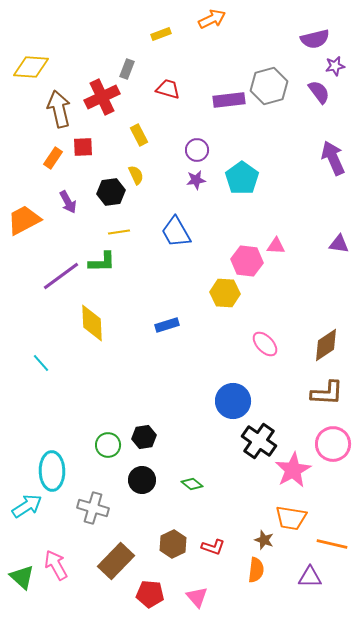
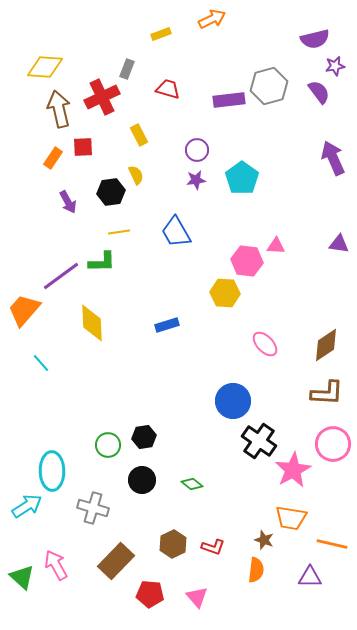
yellow diamond at (31, 67): moved 14 px right
orange trapezoid at (24, 220): moved 90 px down; rotated 21 degrees counterclockwise
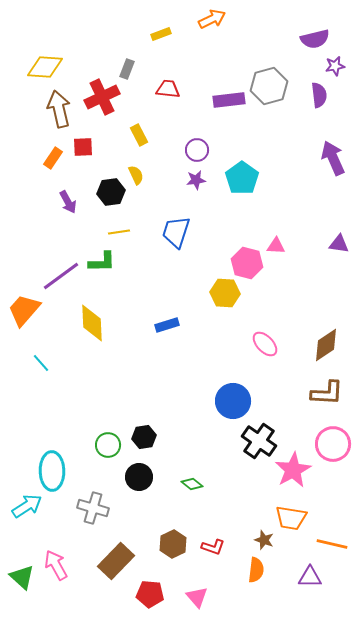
red trapezoid at (168, 89): rotated 10 degrees counterclockwise
purple semicircle at (319, 92): moved 3 px down; rotated 30 degrees clockwise
blue trapezoid at (176, 232): rotated 48 degrees clockwise
pink hexagon at (247, 261): moved 2 px down; rotated 8 degrees clockwise
black circle at (142, 480): moved 3 px left, 3 px up
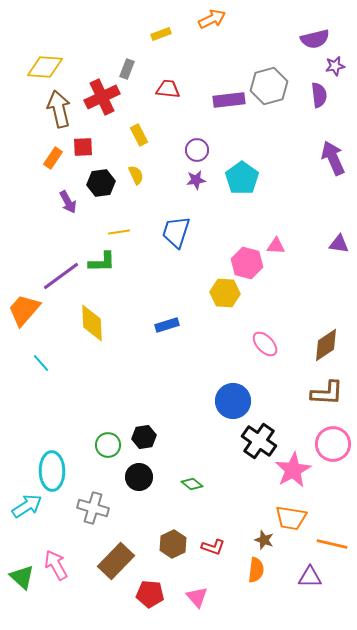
black hexagon at (111, 192): moved 10 px left, 9 px up
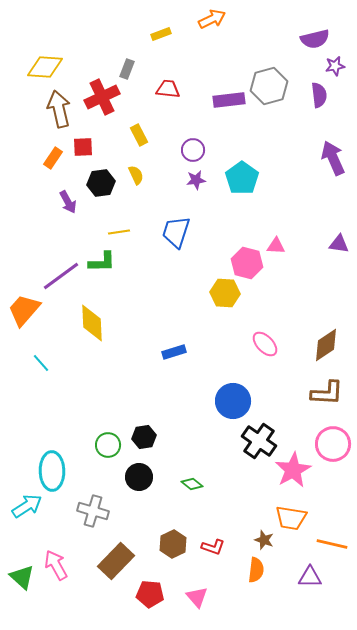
purple circle at (197, 150): moved 4 px left
blue rectangle at (167, 325): moved 7 px right, 27 px down
gray cross at (93, 508): moved 3 px down
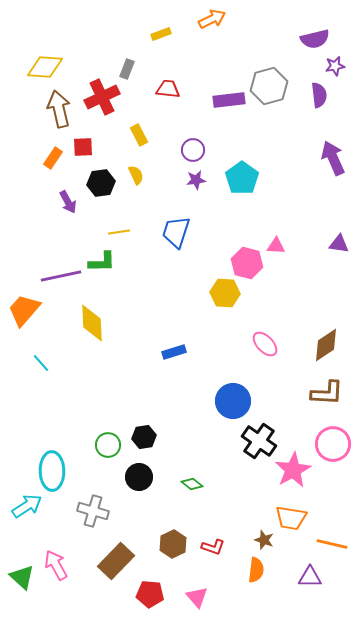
purple line at (61, 276): rotated 24 degrees clockwise
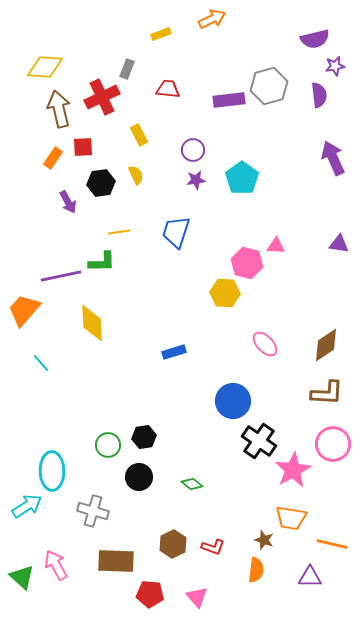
brown rectangle at (116, 561): rotated 48 degrees clockwise
